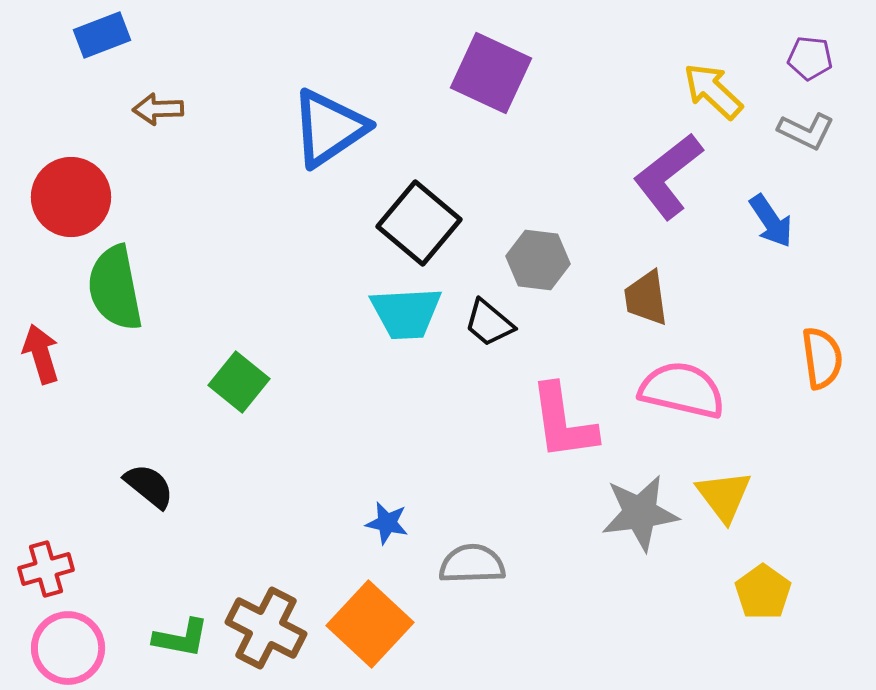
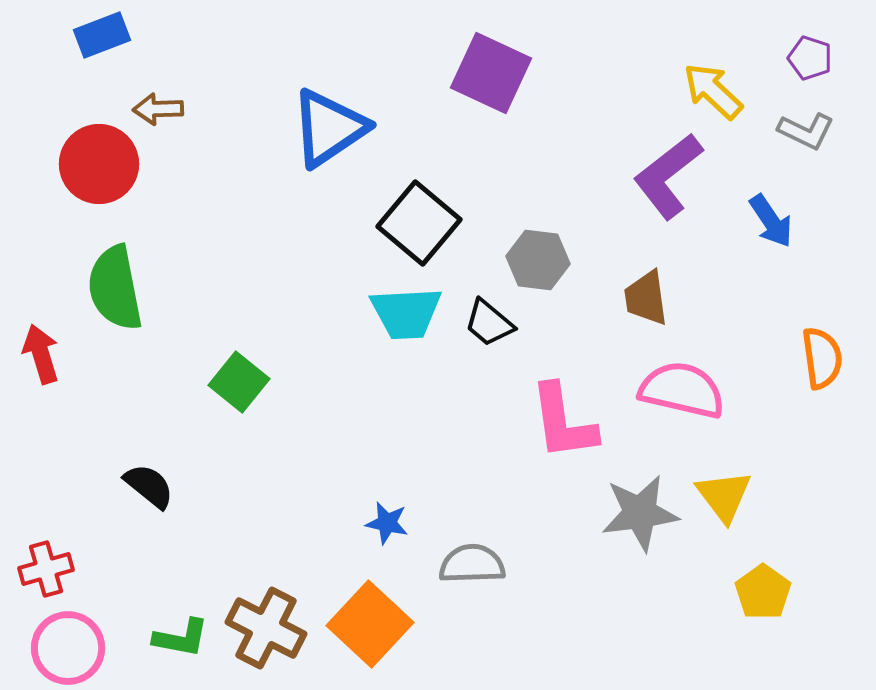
purple pentagon: rotated 12 degrees clockwise
red circle: moved 28 px right, 33 px up
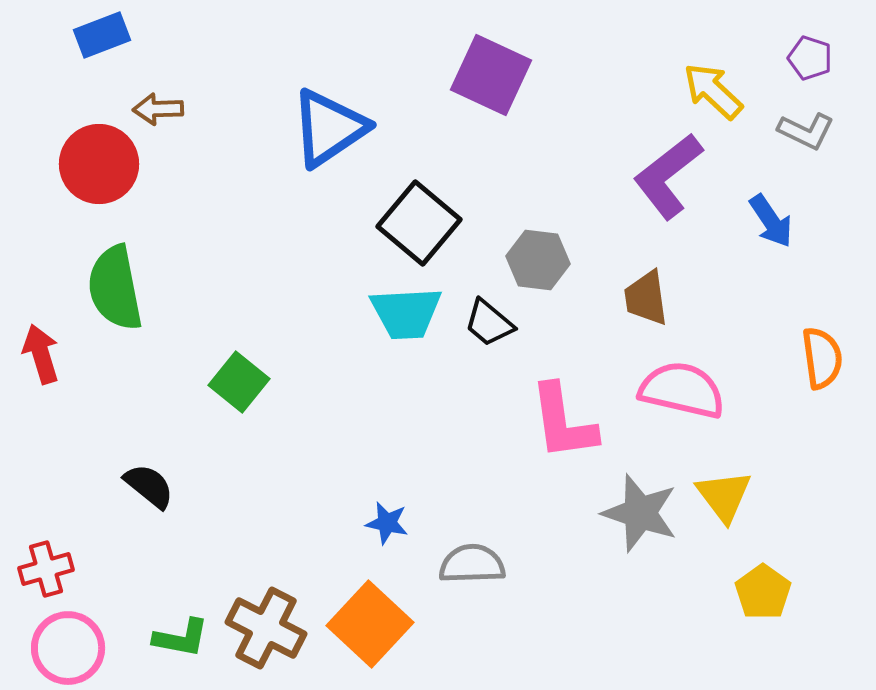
purple square: moved 2 px down
gray star: rotated 26 degrees clockwise
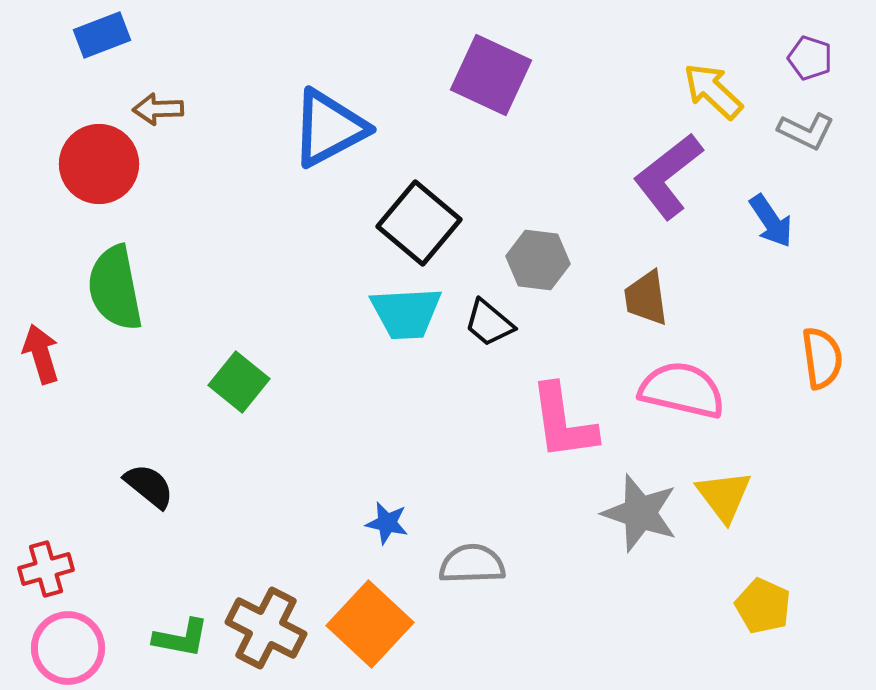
blue triangle: rotated 6 degrees clockwise
yellow pentagon: moved 14 px down; rotated 12 degrees counterclockwise
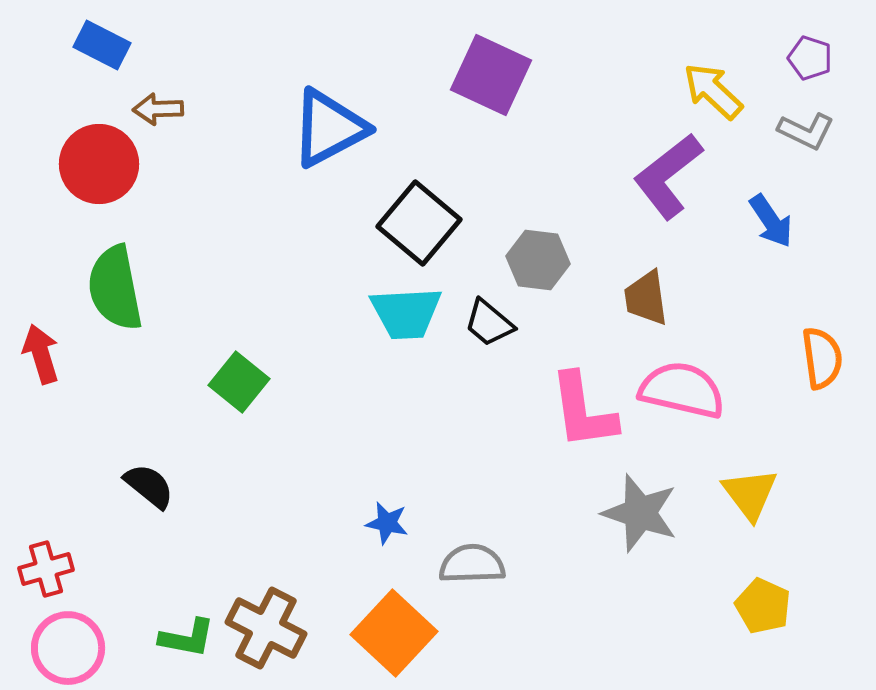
blue rectangle: moved 10 px down; rotated 48 degrees clockwise
pink L-shape: moved 20 px right, 11 px up
yellow triangle: moved 26 px right, 2 px up
orange square: moved 24 px right, 9 px down
green L-shape: moved 6 px right
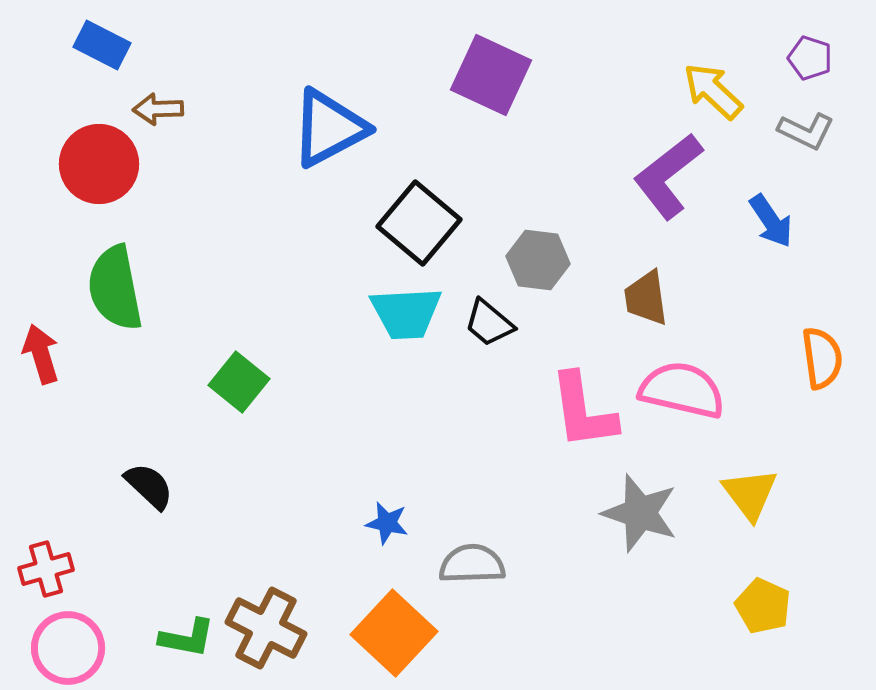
black semicircle: rotated 4 degrees clockwise
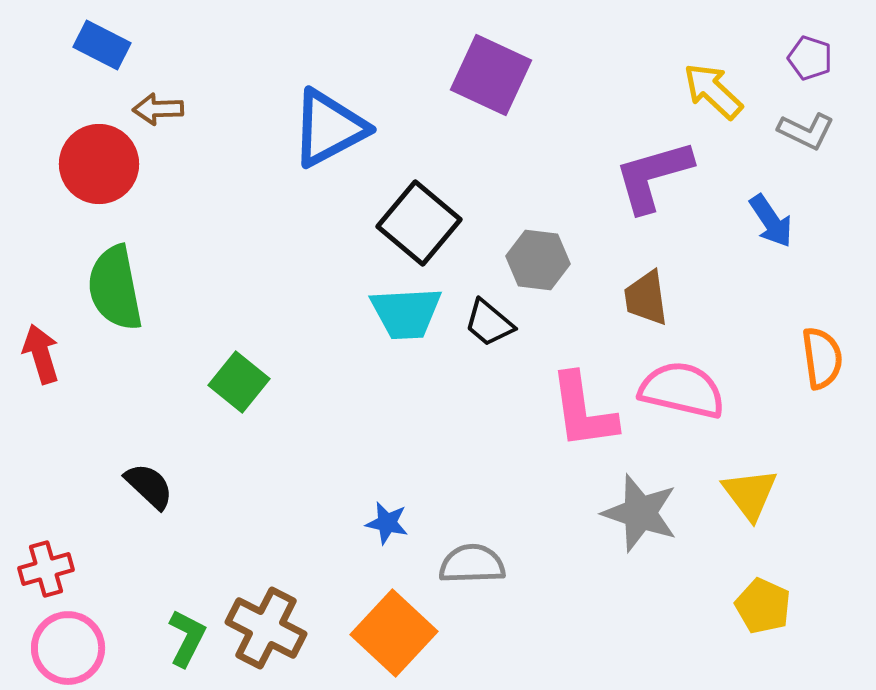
purple L-shape: moved 15 px left; rotated 22 degrees clockwise
green L-shape: rotated 74 degrees counterclockwise
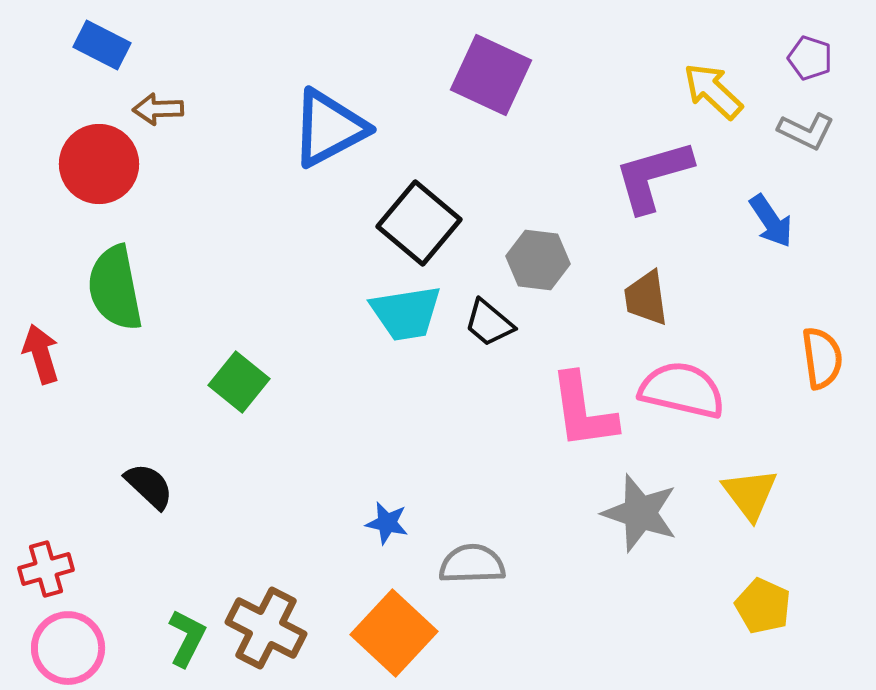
cyan trapezoid: rotated 6 degrees counterclockwise
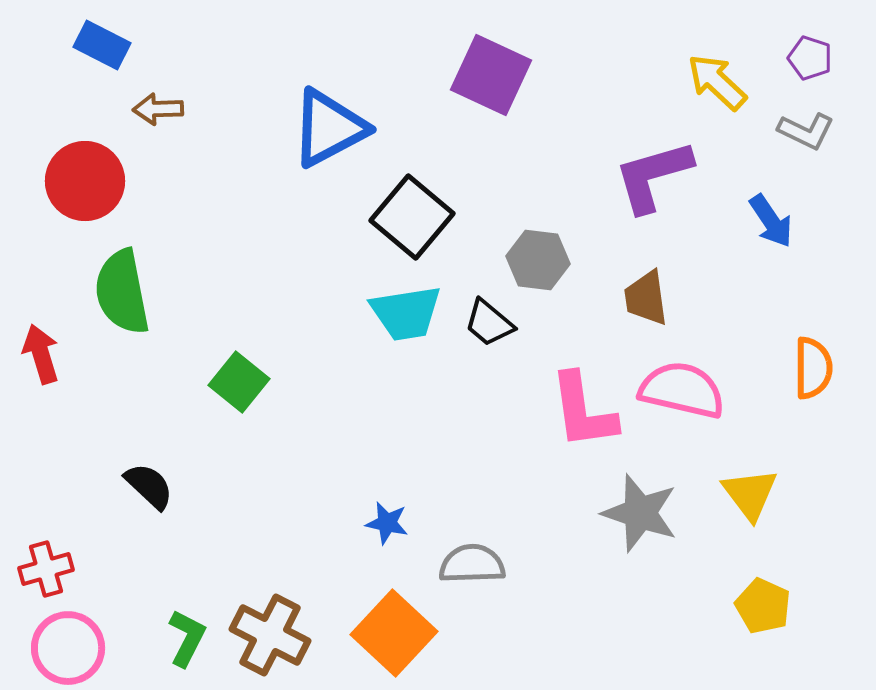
yellow arrow: moved 4 px right, 9 px up
red circle: moved 14 px left, 17 px down
black square: moved 7 px left, 6 px up
green semicircle: moved 7 px right, 4 px down
orange semicircle: moved 9 px left, 10 px down; rotated 8 degrees clockwise
brown cross: moved 4 px right, 7 px down
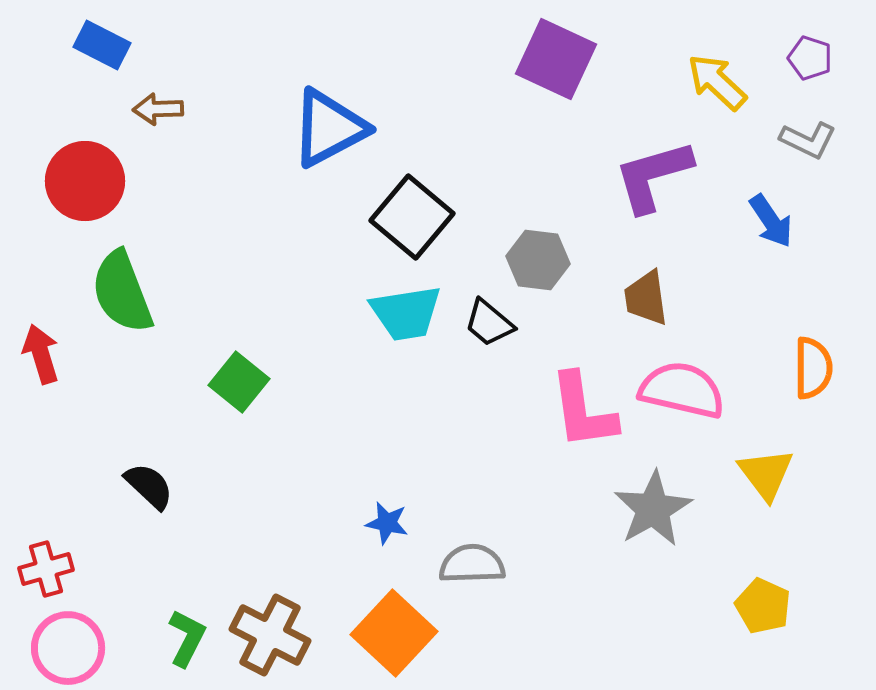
purple square: moved 65 px right, 16 px up
gray L-shape: moved 2 px right, 9 px down
green semicircle: rotated 10 degrees counterclockwise
yellow triangle: moved 16 px right, 20 px up
gray star: moved 13 px right, 4 px up; rotated 24 degrees clockwise
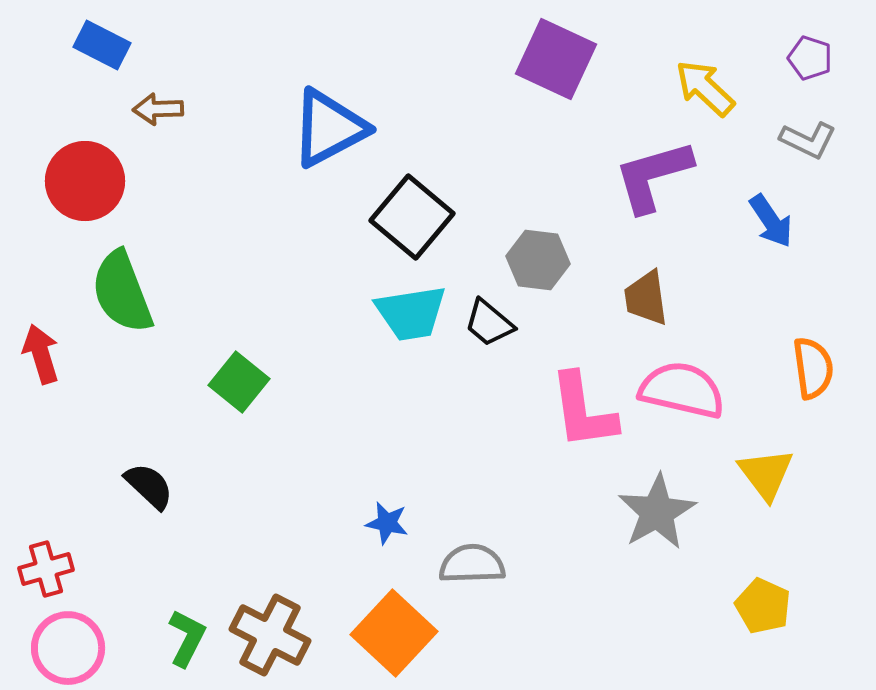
yellow arrow: moved 12 px left, 6 px down
cyan trapezoid: moved 5 px right
orange semicircle: rotated 8 degrees counterclockwise
gray star: moved 4 px right, 3 px down
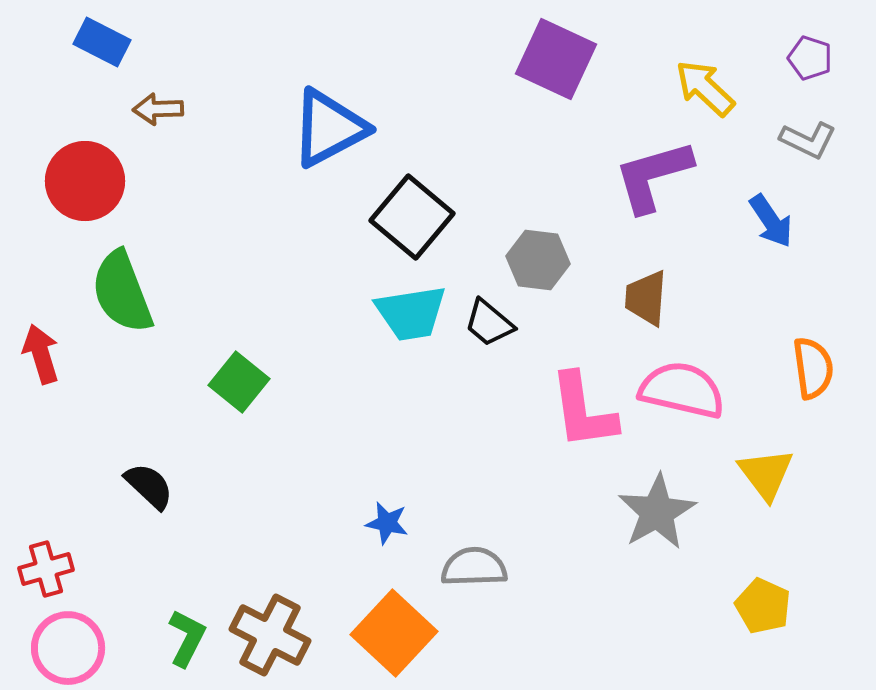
blue rectangle: moved 3 px up
brown trapezoid: rotated 12 degrees clockwise
gray semicircle: moved 2 px right, 3 px down
